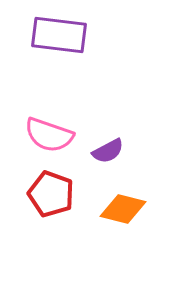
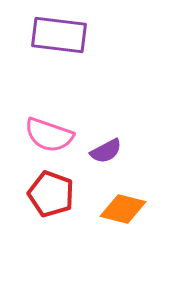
purple semicircle: moved 2 px left
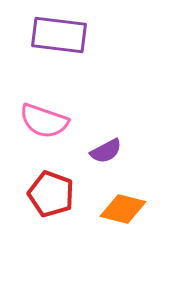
pink semicircle: moved 5 px left, 14 px up
